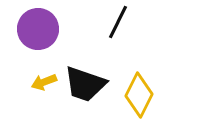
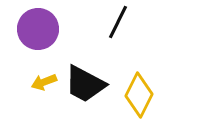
black trapezoid: rotated 9 degrees clockwise
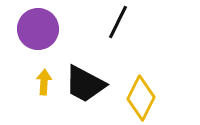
yellow arrow: rotated 115 degrees clockwise
yellow diamond: moved 2 px right, 3 px down
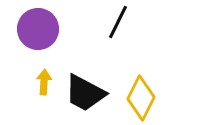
black trapezoid: moved 9 px down
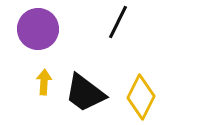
black trapezoid: rotated 9 degrees clockwise
yellow diamond: moved 1 px up
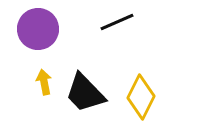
black line: moved 1 px left; rotated 40 degrees clockwise
yellow arrow: rotated 15 degrees counterclockwise
black trapezoid: rotated 9 degrees clockwise
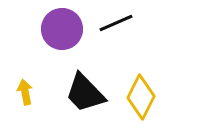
black line: moved 1 px left, 1 px down
purple circle: moved 24 px right
yellow arrow: moved 19 px left, 10 px down
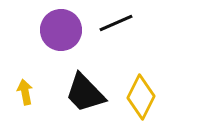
purple circle: moved 1 px left, 1 px down
